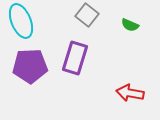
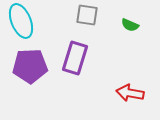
gray square: rotated 30 degrees counterclockwise
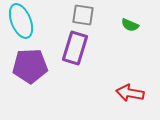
gray square: moved 4 px left
purple rectangle: moved 10 px up
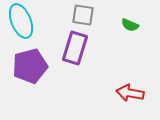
purple pentagon: rotated 12 degrees counterclockwise
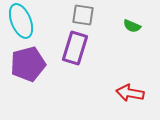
green semicircle: moved 2 px right, 1 px down
purple pentagon: moved 2 px left, 2 px up
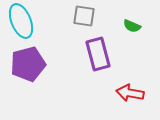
gray square: moved 1 px right, 1 px down
purple rectangle: moved 23 px right, 6 px down; rotated 32 degrees counterclockwise
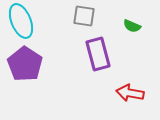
purple pentagon: moved 3 px left; rotated 24 degrees counterclockwise
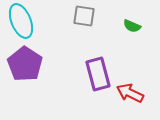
purple rectangle: moved 20 px down
red arrow: rotated 16 degrees clockwise
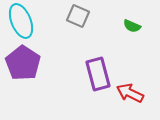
gray square: moved 6 px left; rotated 15 degrees clockwise
purple pentagon: moved 2 px left, 1 px up
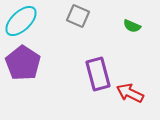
cyan ellipse: rotated 68 degrees clockwise
